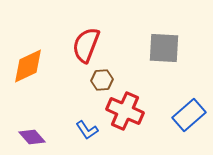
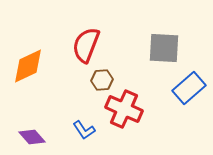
red cross: moved 1 px left, 2 px up
blue rectangle: moved 27 px up
blue L-shape: moved 3 px left
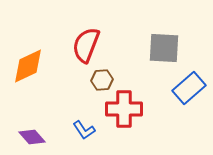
red cross: rotated 24 degrees counterclockwise
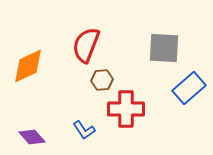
red cross: moved 2 px right
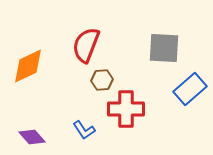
blue rectangle: moved 1 px right, 1 px down
